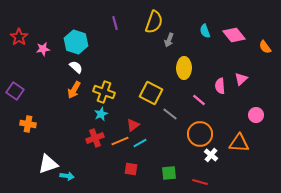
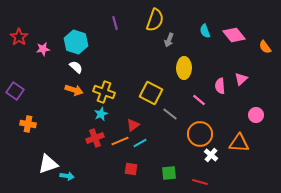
yellow semicircle: moved 1 px right, 2 px up
orange arrow: rotated 102 degrees counterclockwise
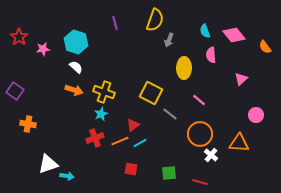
pink semicircle: moved 9 px left, 31 px up
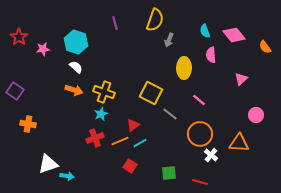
red square: moved 1 px left, 3 px up; rotated 24 degrees clockwise
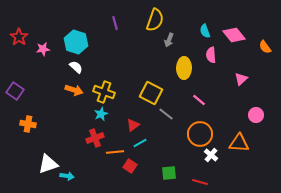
gray line: moved 4 px left
orange line: moved 5 px left, 11 px down; rotated 18 degrees clockwise
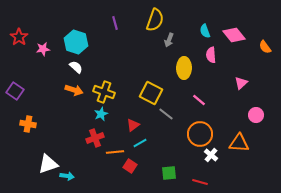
pink triangle: moved 4 px down
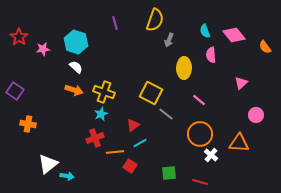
white triangle: rotated 20 degrees counterclockwise
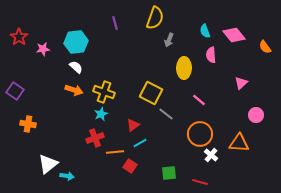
yellow semicircle: moved 2 px up
cyan hexagon: rotated 25 degrees counterclockwise
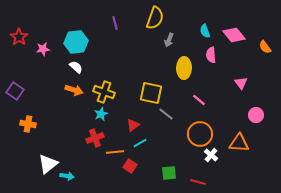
pink triangle: rotated 24 degrees counterclockwise
yellow square: rotated 15 degrees counterclockwise
red line: moved 2 px left
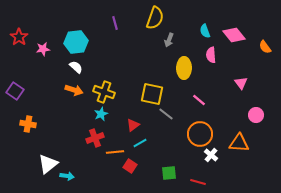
yellow square: moved 1 px right, 1 px down
